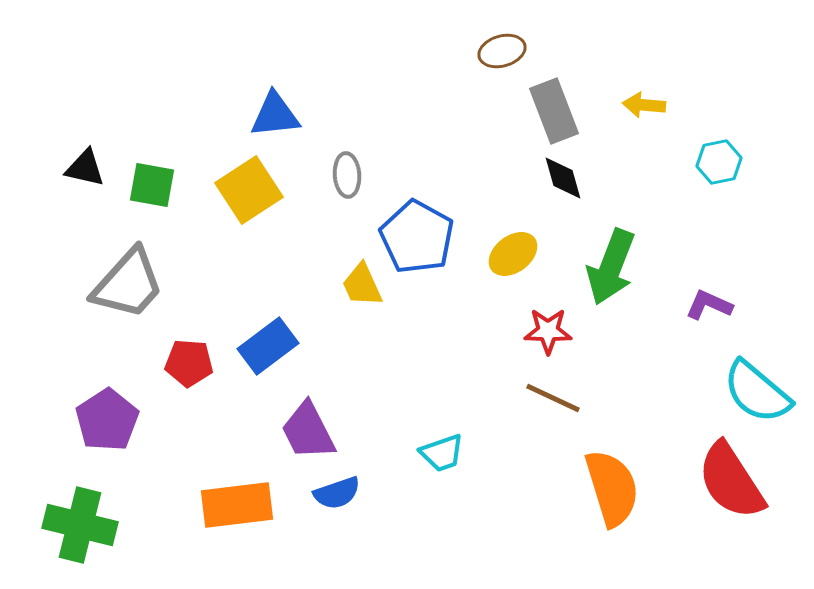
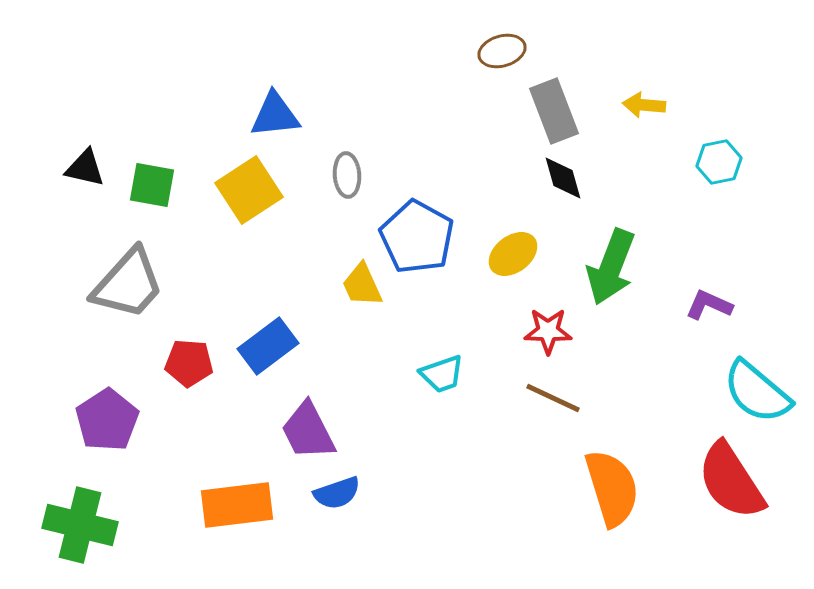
cyan trapezoid: moved 79 px up
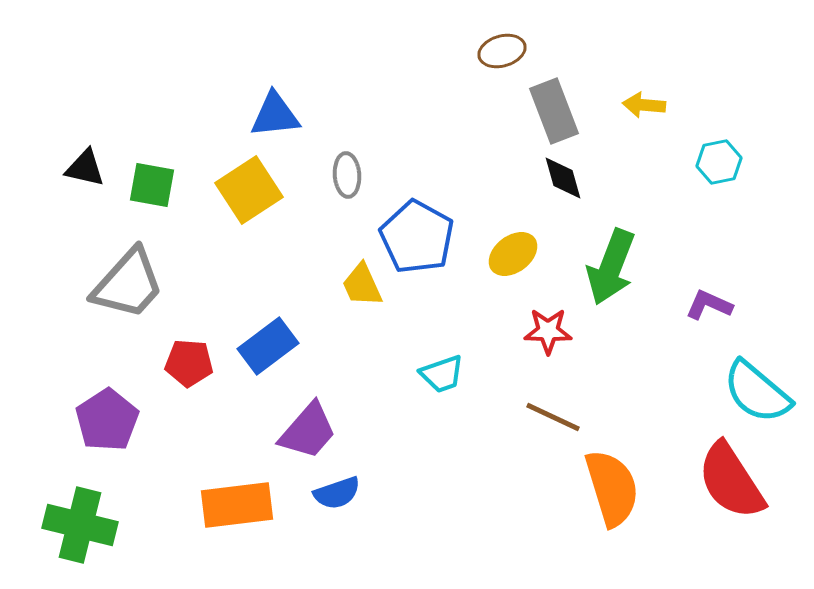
brown line: moved 19 px down
purple trapezoid: rotated 112 degrees counterclockwise
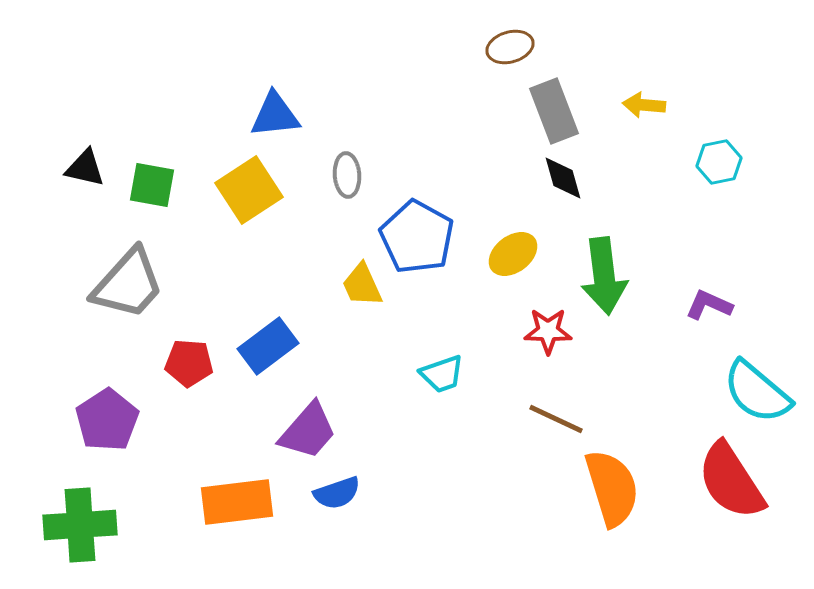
brown ellipse: moved 8 px right, 4 px up
green arrow: moved 7 px left, 9 px down; rotated 28 degrees counterclockwise
brown line: moved 3 px right, 2 px down
orange rectangle: moved 3 px up
green cross: rotated 18 degrees counterclockwise
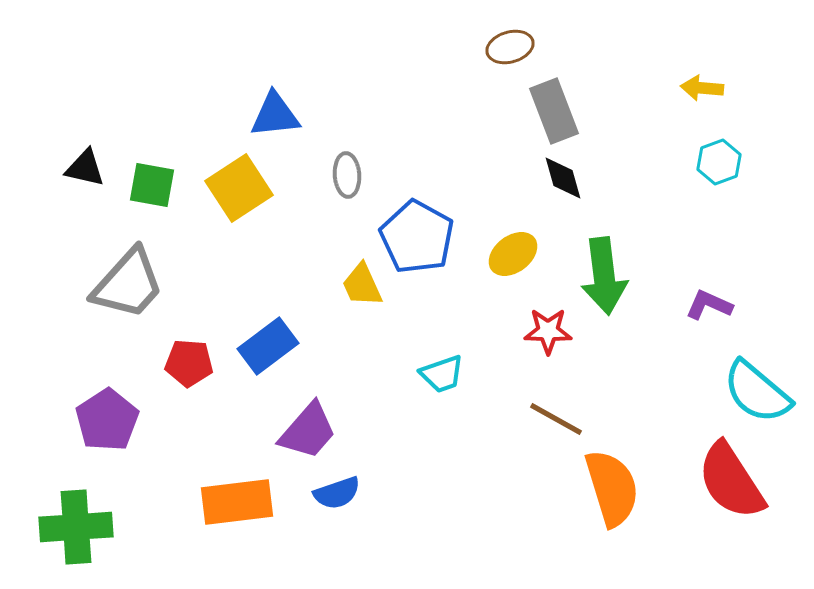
yellow arrow: moved 58 px right, 17 px up
cyan hexagon: rotated 9 degrees counterclockwise
yellow square: moved 10 px left, 2 px up
brown line: rotated 4 degrees clockwise
green cross: moved 4 px left, 2 px down
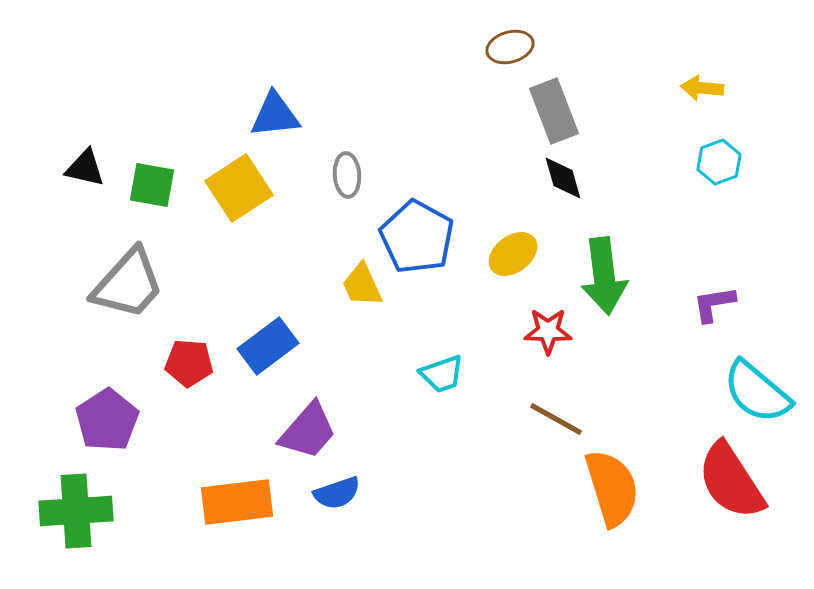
purple L-shape: moved 5 px right, 1 px up; rotated 33 degrees counterclockwise
green cross: moved 16 px up
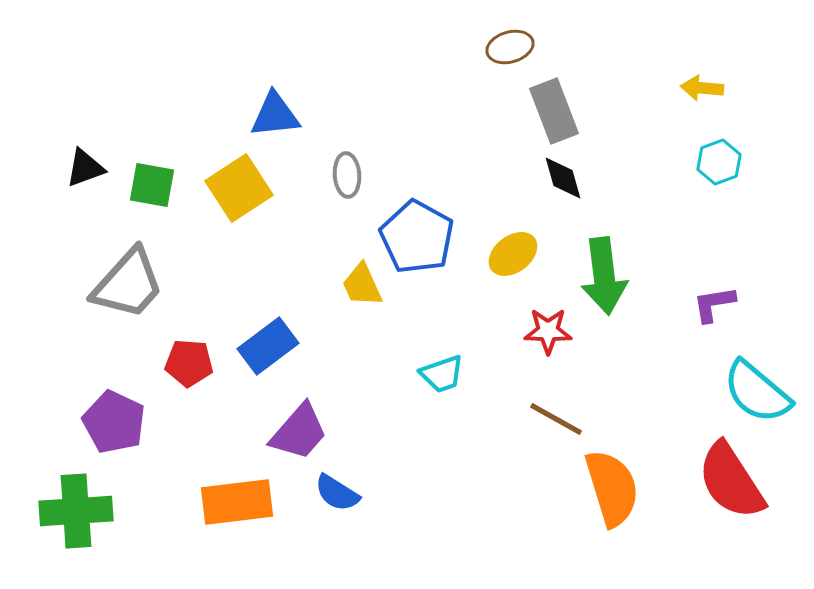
black triangle: rotated 33 degrees counterclockwise
purple pentagon: moved 7 px right, 2 px down; rotated 14 degrees counterclockwise
purple trapezoid: moved 9 px left, 1 px down
blue semicircle: rotated 51 degrees clockwise
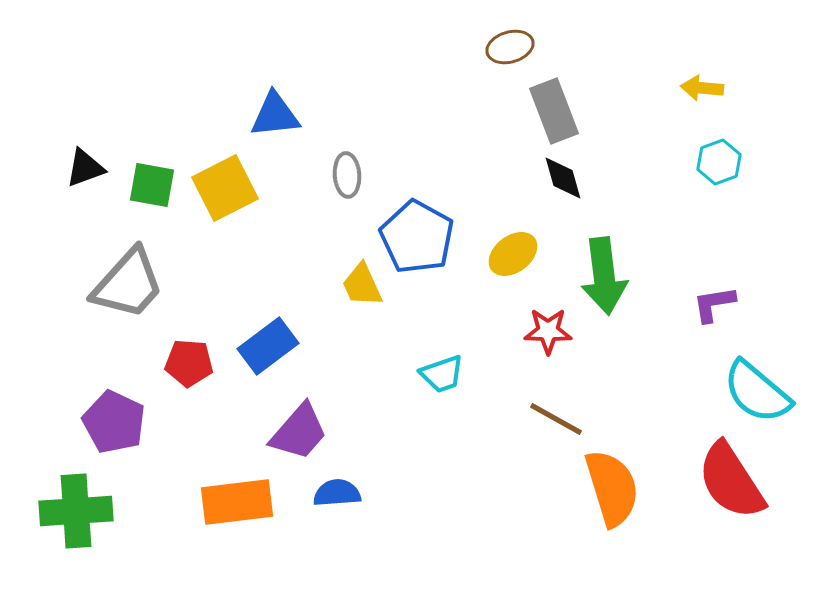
yellow square: moved 14 px left; rotated 6 degrees clockwise
blue semicircle: rotated 144 degrees clockwise
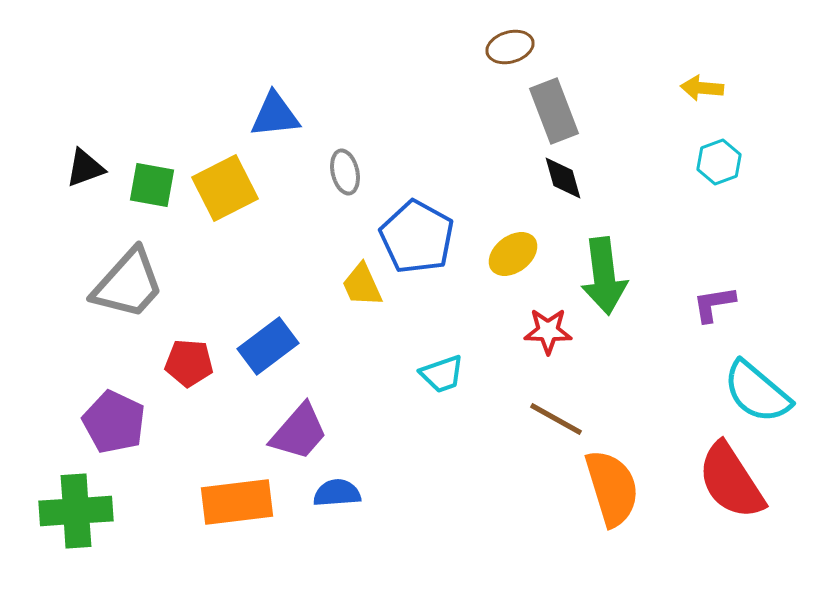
gray ellipse: moved 2 px left, 3 px up; rotated 9 degrees counterclockwise
